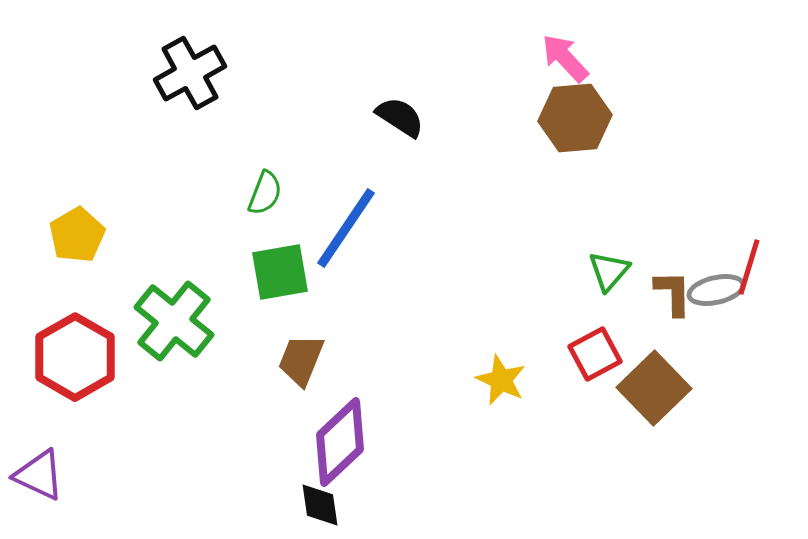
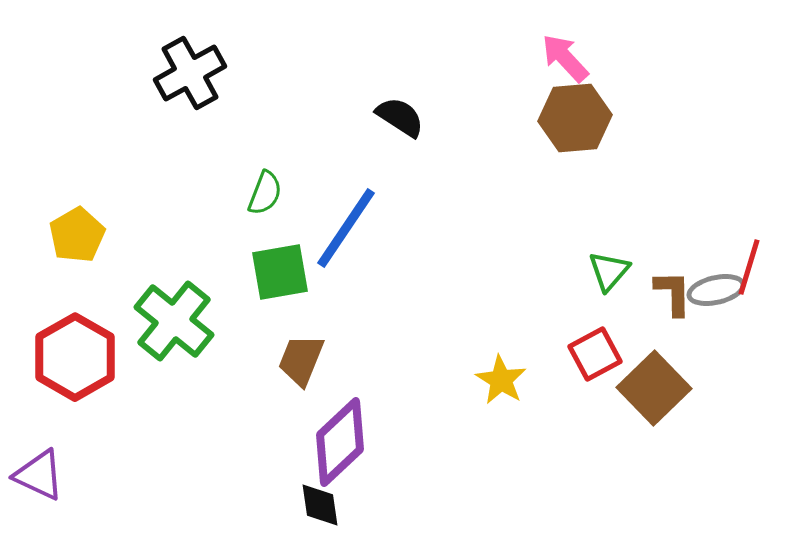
yellow star: rotated 6 degrees clockwise
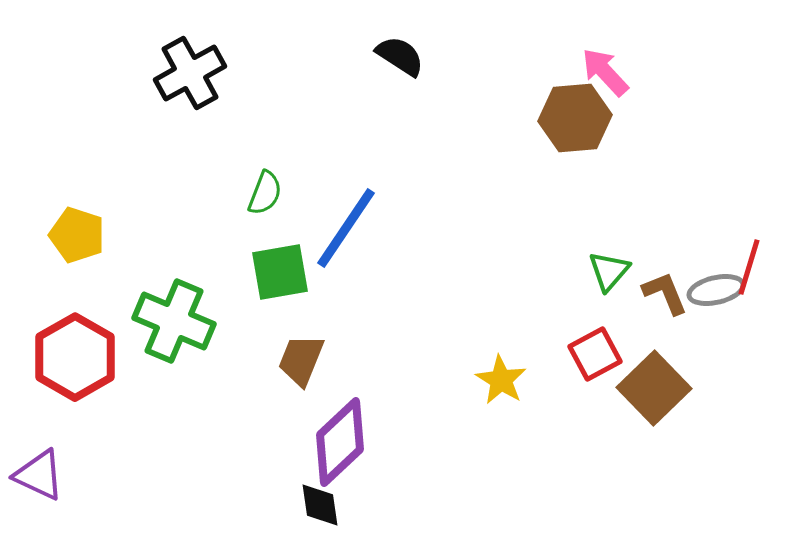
pink arrow: moved 40 px right, 14 px down
black semicircle: moved 61 px up
yellow pentagon: rotated 24 degrees counterclockwise
brown L-shape: moved 8 px left; rotated 21 degrees counterclockwise
green cross: rotated 16 degrees counterclockwise
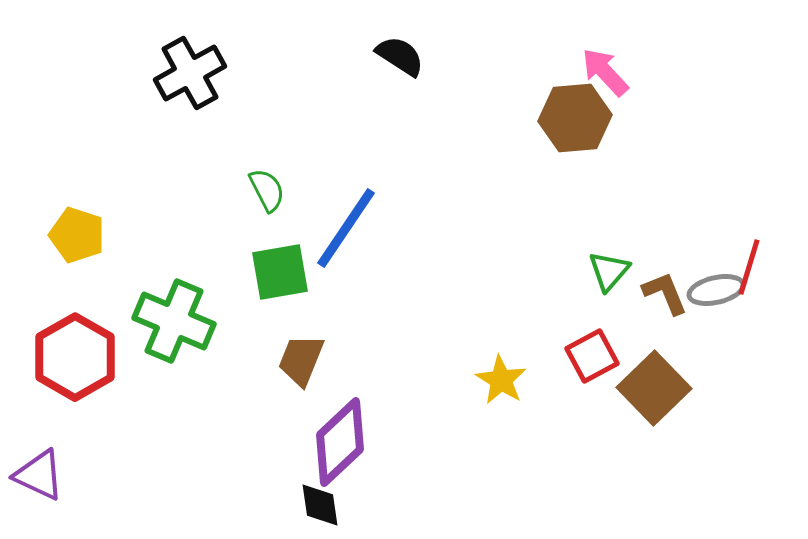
green semicircle: moved 2 px right, 3 px up; rotated 48 degrees counterclockwise
red square: moved 3 px left, 2 px down
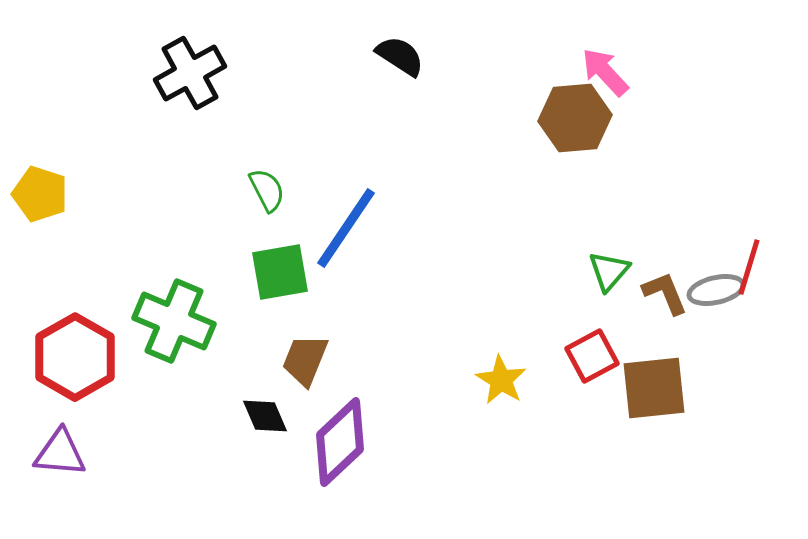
yellow pentagon: moved 37 px left, 41 px up
brown trapezoid: moved 4 px right
brown square: rotated 38 degrees clockwise
purple triangle: moved 21 px right, 22 px up; rotated 20 degrees counterclockwise
black diamond: moved 55 px left, 89 px up; rotated 15 degrees counterclockwise
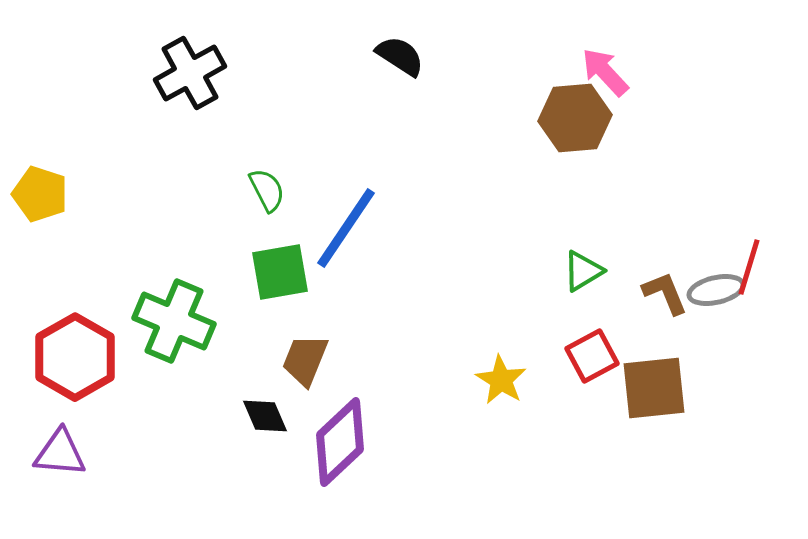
green triangle: moved 26 px left; rotated 18 degrees clockwise
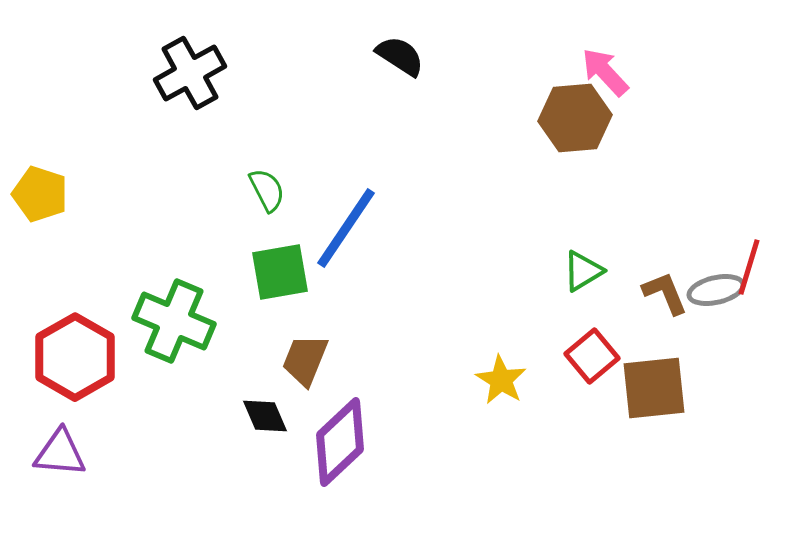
red square: rotated 12 degrees counterclockwise
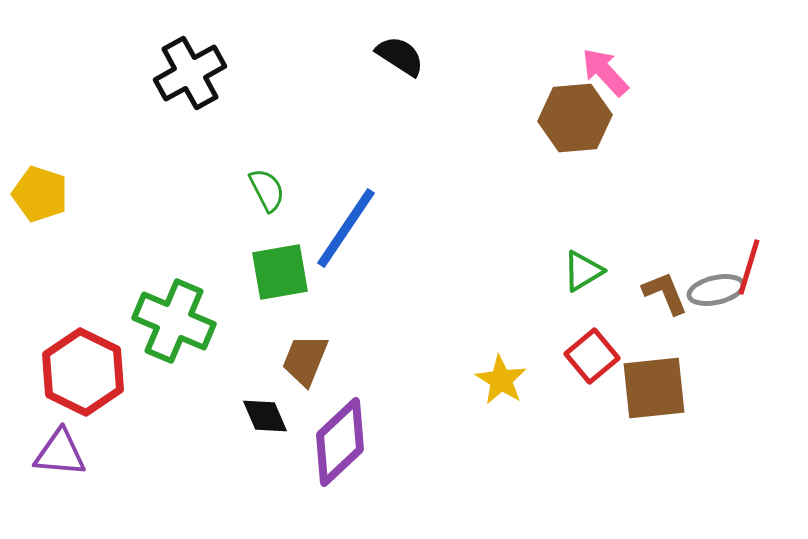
red hexagon: moved 8 px right, 15 px down; rotated 4 degrees counterclockwise
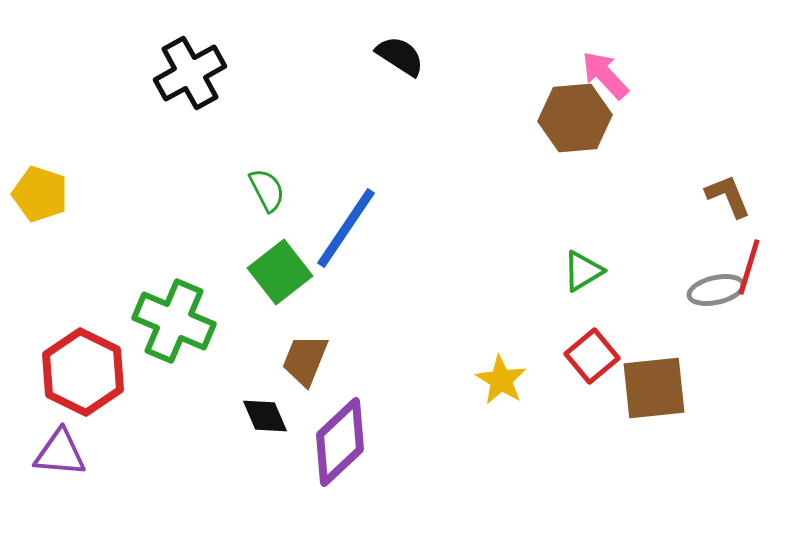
pink arrow: moved 3 px down
green square: rotated 28 degrees counterclockwise
brown L-shape: moved 63 px right, 97 px up
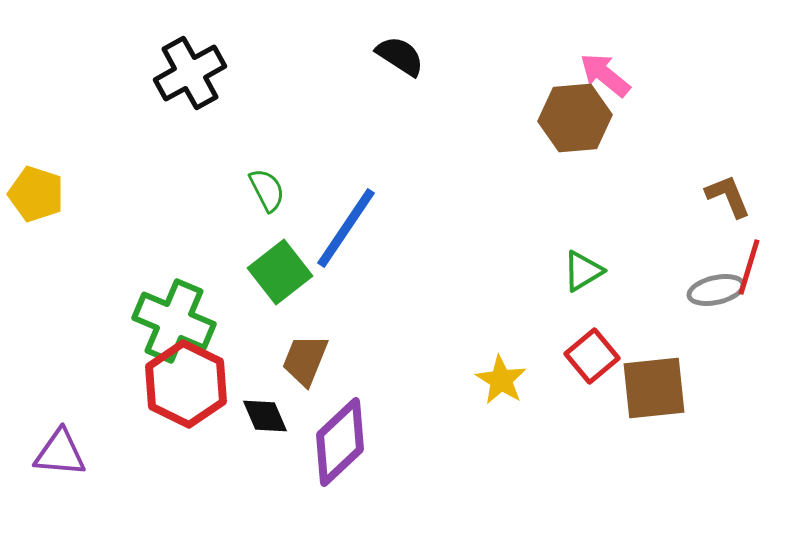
pink arrow: rotated 8 degrees counterclockwise
yellow pentagon: moved 4 px left
red hexagon: moved 103 px right, 12 px down
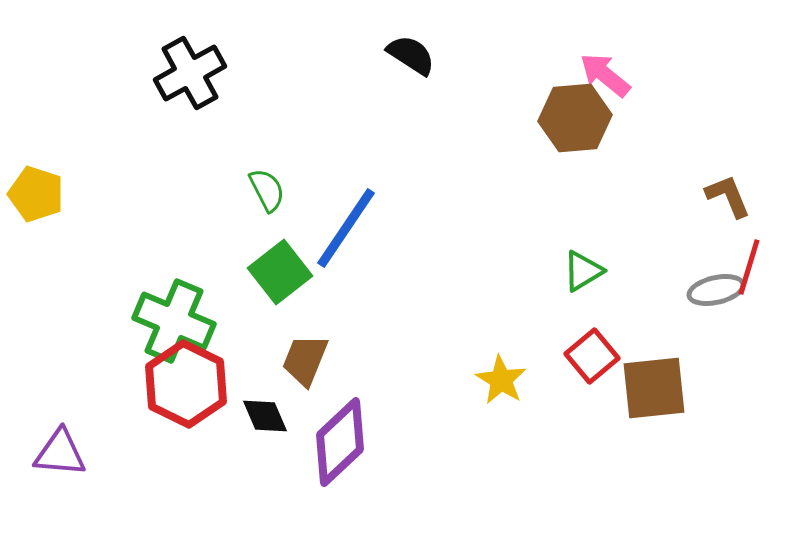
black semicircle: moved 11 px right, 1 px up
